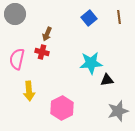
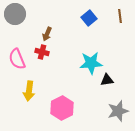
brown line: moved 1 px right, 1 px up
pink semicircle: rotated 35 degrees counterclockwise
yellow arrow: rotated 12 degrees clockwise
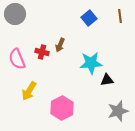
brown arrow: moved 13 px right, 11 px down
yellow arrow: rotated 24 degrees clockwise
